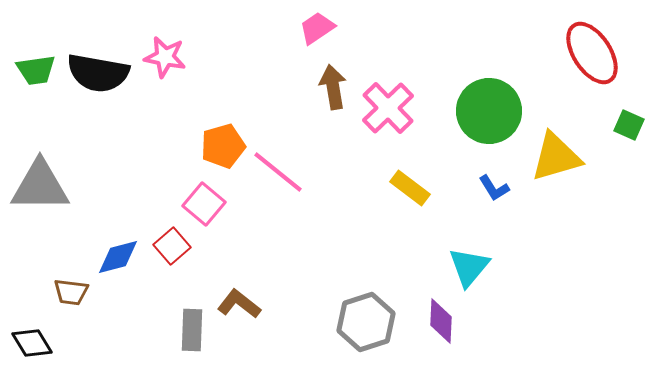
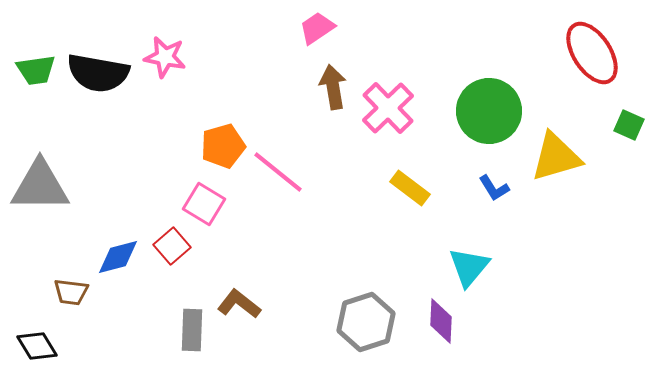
pink square: rotated 9 degrees counterclockwise
black diamond: moved 5 px right, 3 px down
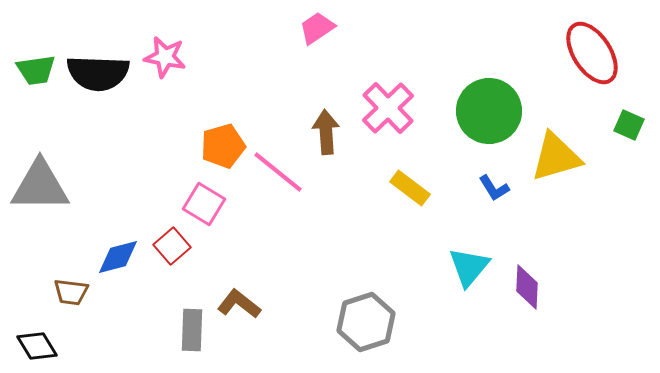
black semicircle: rotated 8 degrees counterclockwise
brown arrow: moved 7 px left, 45 px down; rotated 6 degrees clockwise
purple diamond: moved 86 px right, 34 px up
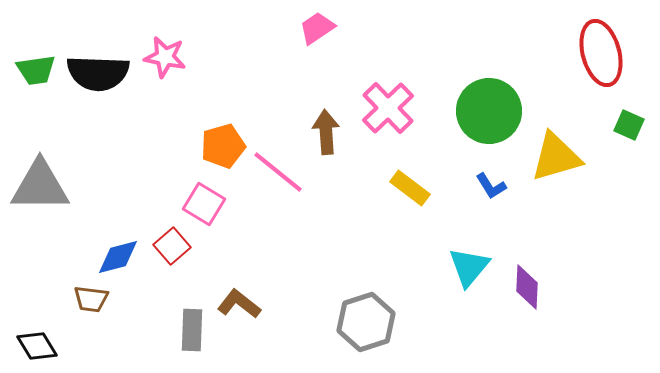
red ellipse: moved 9 px right; rotated 18 degrees clockwise
blue L-shape: moved 3 px left, 2 px up
brown trapezoid: moved 20 px right, 7 px down
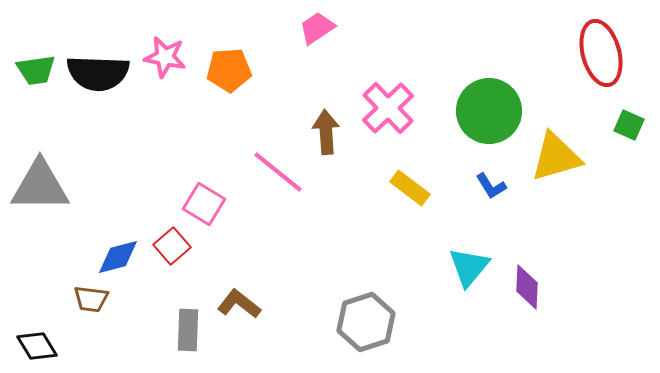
orange pentagon: moved 6 px right, 76 px up; rotated 12 degrees clockwise
gray rectangle: moved 4 px left
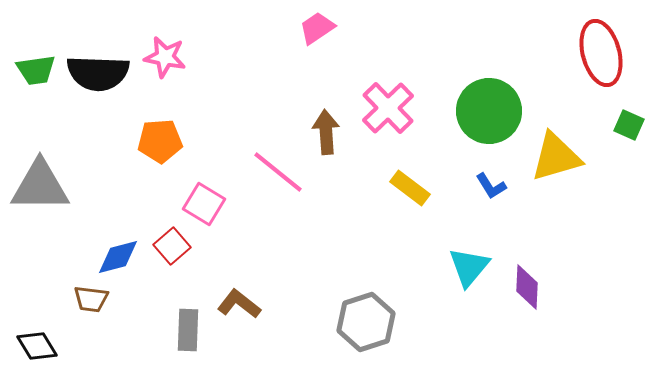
orange pentagon: moved 69 px left, 71 px down
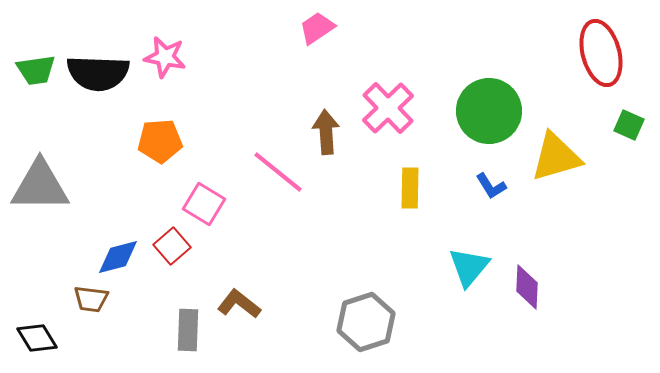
yellow rectangle: rotated 54 degrees clockwise
black diamond: moved 8 px up
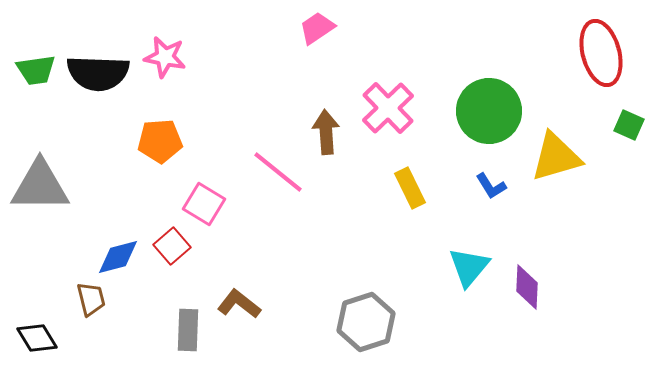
yellow rectangle: rotated 27 degrees counterclockwise
brown trapezoid: rotated 111 degrees counterclockwise
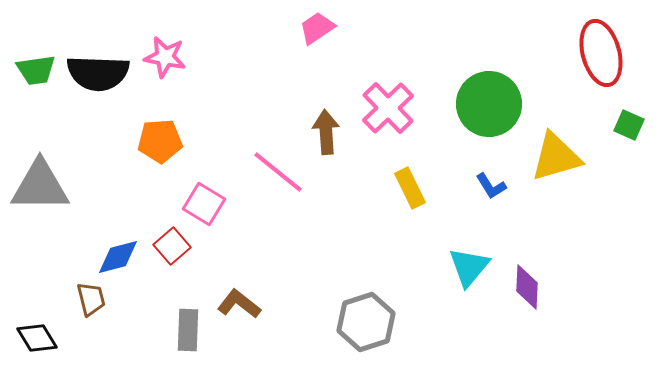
green circle: moved 7 px up
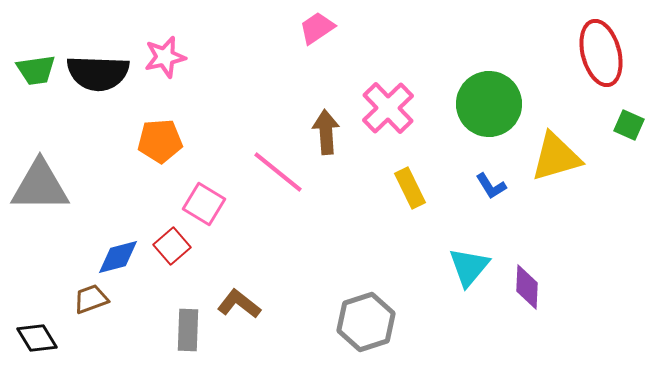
pink star: rotated 24 degrees counterclockwise
brown trapezoid: rotated 96 degrees counterclockwise
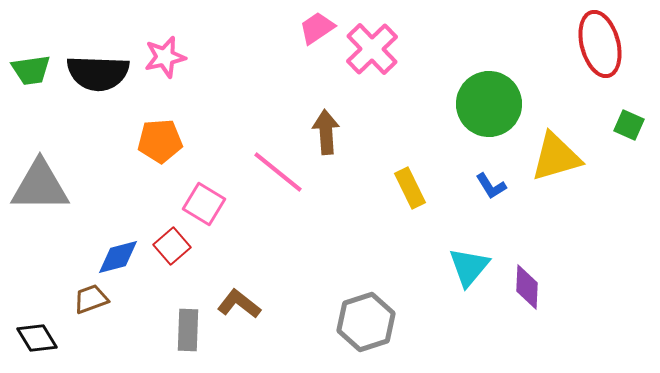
red ellipse: moved 1 px left, 9 px up
green trapezoid: moved 5 px left
pink cross: moved 16 px left, 59 px up
